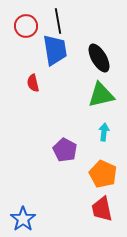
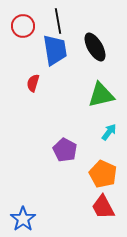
red circle: moved 3 px left
black ellipse: moved 4 px left, 11 px up
red semicircle: rotated 30 degrees clockwise
cyan arrow: moved 5 px right; rotated 30 degrees clockwise
red trapezoid: moved 1 px right, 2 px up; rotated 16 degrees counterclockwise
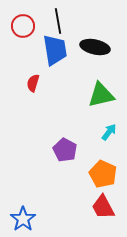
black ellipse: rotated 48 degrees counterclockwise
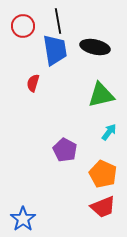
red trapezoid: rotated 84 degrees counterclockwise
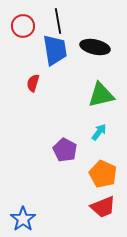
cyan arrow: moved 10 px left
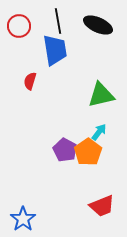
red circle: moved 4 px left
black ellipse: moved 3 px right, 22 px up; rotated 12 degrees clockwise
red semicircle: moved 3 px left, 2 px up
orange pentagon: moved 15 px left, 22 px up; rotated 12 degrees clockwise
red trapezoid: moved 1 px left, 1 px up
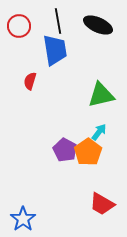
red trapezoid: moved 2 px up; rotated 52 degrees clockwise
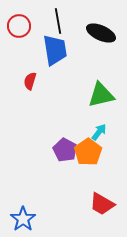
black ellipse: moved 3 px right, 8 px down
